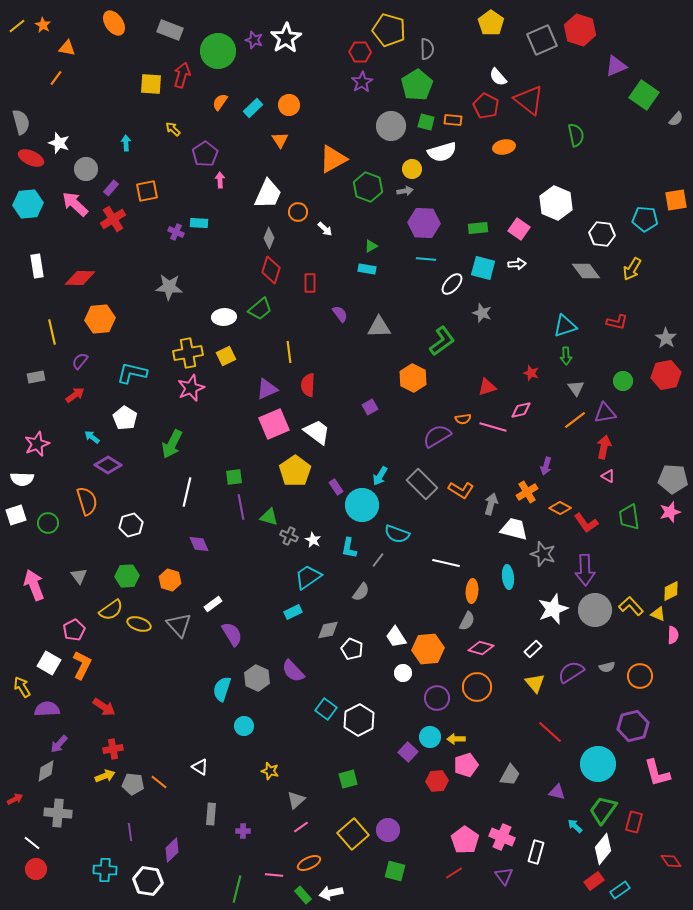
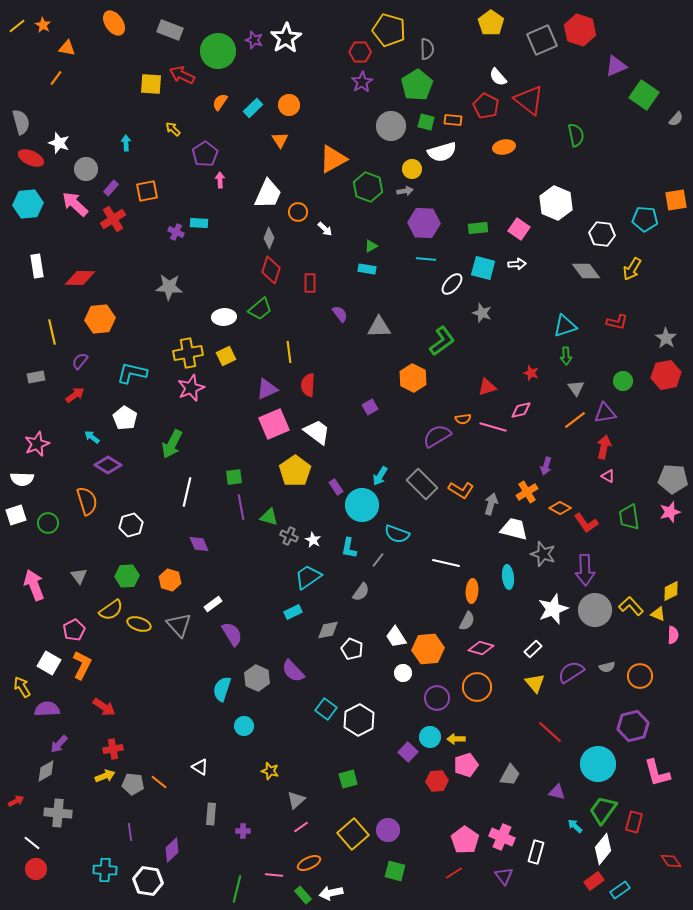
red arrow at (182, 75): rotated 80 degrees counterclockwise
red arrow at (15, 799): moved 1 px right, 2 px down
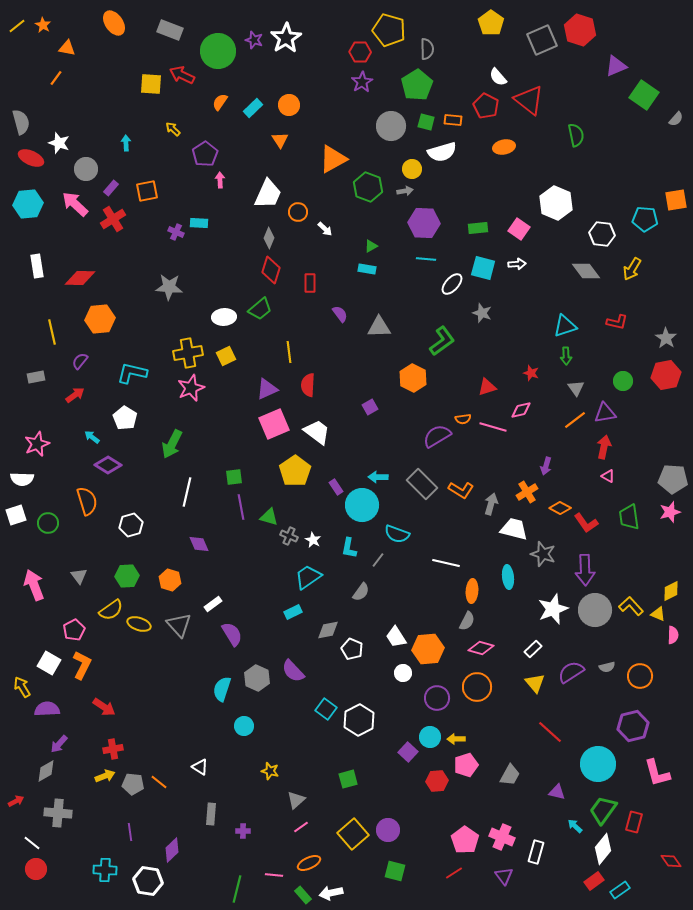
cyan arrow at (380, 476): moved 2 px left, 1 px down; rotated 60 degrees clockwise
